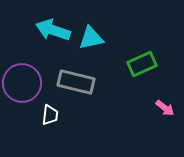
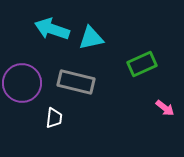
cyan arrow: moved 1 px left, 1 px up
white trapezoid: moved 4 px right, 3 px down
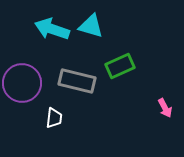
cyan triangle: moved 12 px up; rotated 28 degrees clockwise
green rectangle: moved 22 px left, 2 px down
gray rectangle: moved 1 px right, 1 px up
pink arrow: rotated 24 degrees clockwise
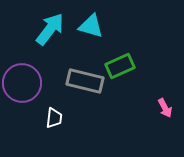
cyan arrow: moved 2 px left; rotated 108 degrees clockwise
gray rectangle: moved 8 px right
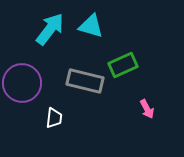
green rectangle: moved 3 px right, 1 px up
pink arrow: moved 18 px left, 1 px down
